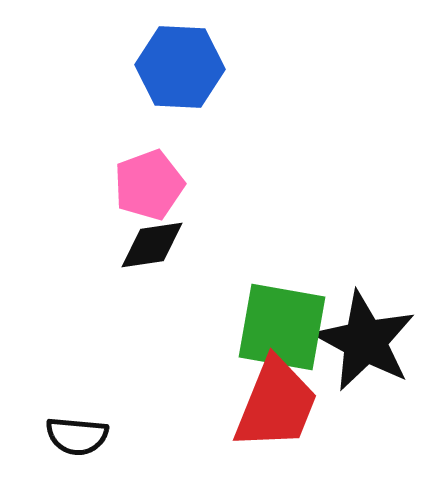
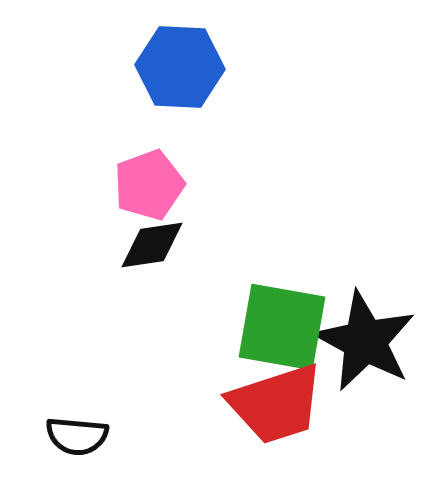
red trapezoid: rotated 50 degrees clockwise
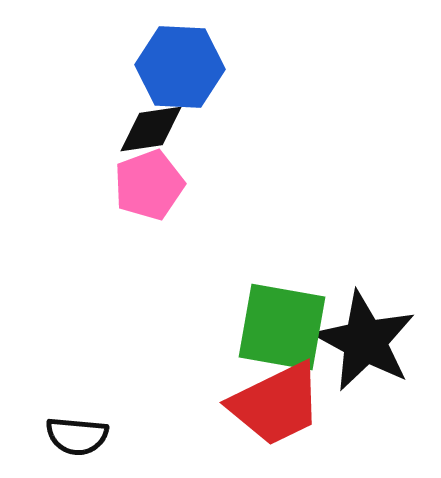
black diamond: moved 1 px left, 116 px up
red trapezoid: rotated 8 degrees counterclockwise
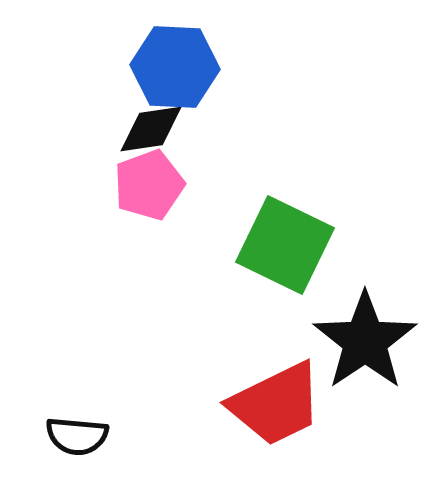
blue hexagon: moved 5 px left
green square: moved 3 px right, 82 px up; rotated 16 degrees clockwise
black star: rotated 10 degrees clockwise
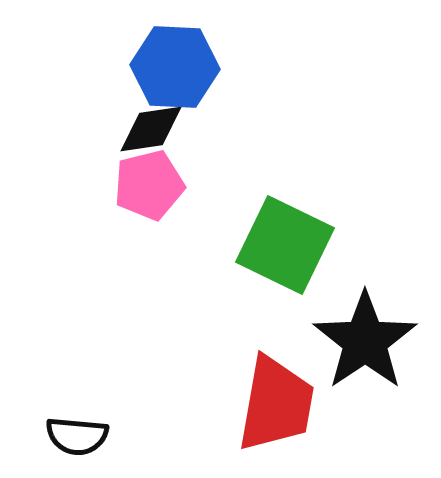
pink pentagon: rotated 6 degrees clockwise
red trapezoid: rotated 54 degrees counterclockwise
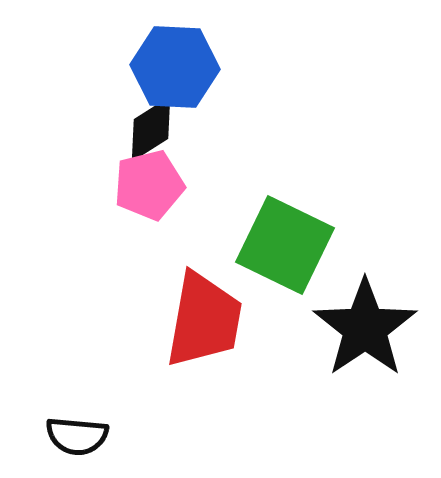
black diamond: rotated 24 degrees counterclockwise
black star: moved 13 px up
red trapezoid: moved 72 px left, 84 px up
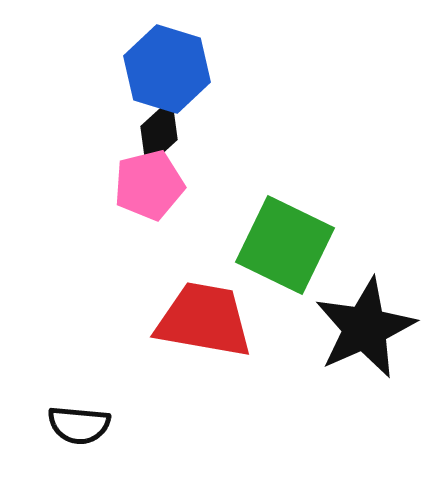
blue hexagon: moved 8 px left, 2 px down; rotated 14 degrees clockwise
black diamond: moved 8 px right, 4 px down; rotated 10 degrees counterclockwise
red trapezoid: rotated 90 degrees counterclockwise
black star: rotated 10 degrees clockwise
black semicircle: moved 2 px right, 11 px up
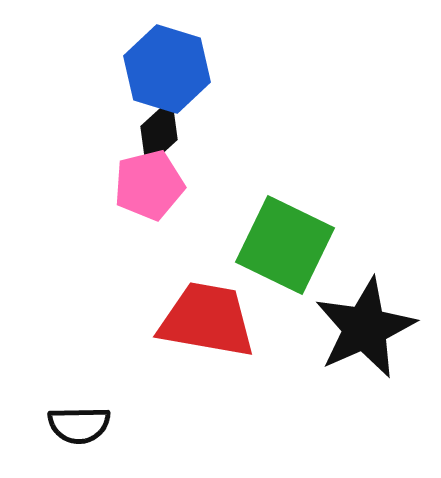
red trapezoid: moved 3 px right
black semicircle: rotated 6 degrees counterclockwise
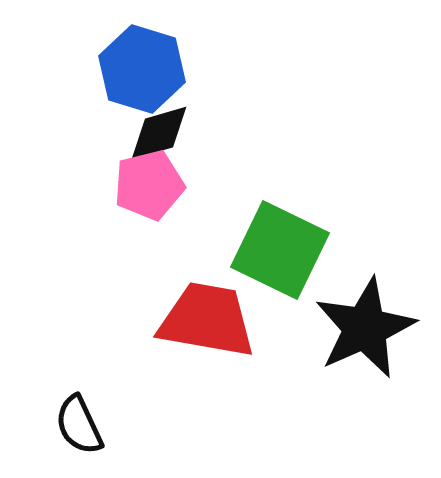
blue hexagon: moved 25 px left
black diamond: rotated 26 degrees clockwise
green square: moved 5 px left, 5 px down
black semicircle: rotated 66 degrees clockwise
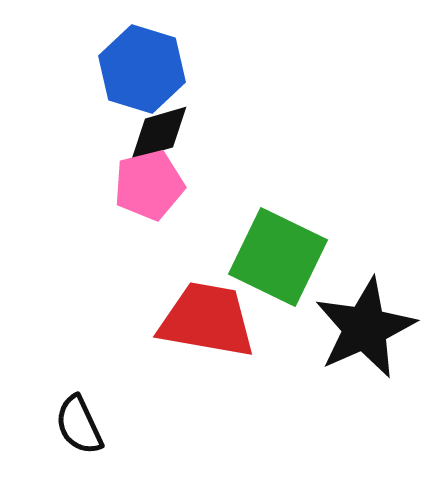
green square: moved 2 px left, 7 px down
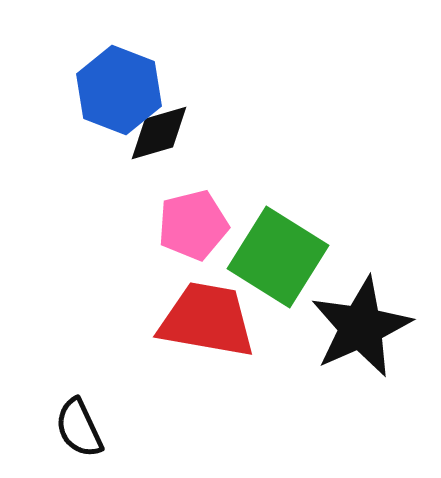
blue hexagon: moved 23 px left, 21 px down; rotated 4 degrees clockwise
pink pentagon: moved 44 px right, 40 px down
green square: rotated 6 degrees clockwise
black star: moved 4 px left, 1 px up
black semicircle: moved 3 px down
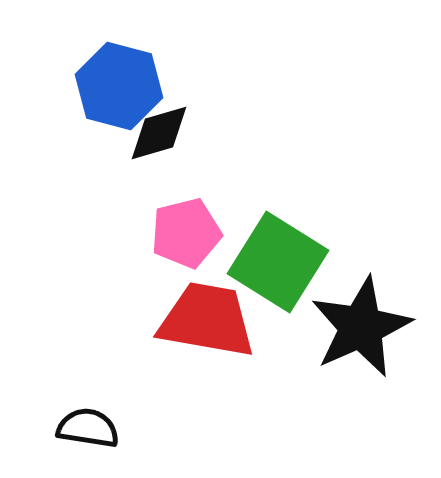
blue hexagon: moved 4 px up; rotated 6 degrees counterclockwise
pink pentagon: moved 7 px left, 8 px down
green square: moved 5 px down
black semicircle: moved 9 px right; rotated 124 degrees clockwise
